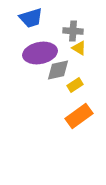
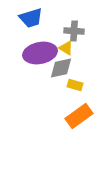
gray cross: moved 1 px right
yellow triangle: moved 13 px left
gray diamond: moved 3 px right, 2 px up
yellow rectangle: rotated 49 degrees clockwise
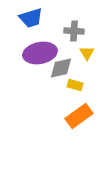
yellow triangle: moved 21 px right, 5 px down; rotated 28 degrees clockwise
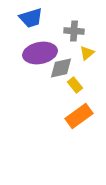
yellow triangle: rotated 21 degrees clockwise
yellow rectangle: rotated 35 degrees clockwise
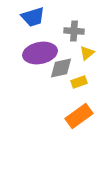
blue trapezoid: moved 2 px right, 1 px up
yellow rectangle: moved 4 px right, 3 px up; rotated 70 degrees counterclockwise
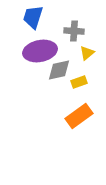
blue trapezoid: rotated 125 degrees clockwise
purple ellipse: moved 2 px up
gray diamond: moved 2 px left, 2 px down
